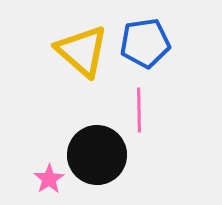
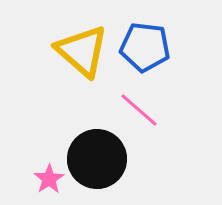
blue pentagon: moved 4 px down; rotated 15 degrees clockwise
pink line: rotated 48 degrees counterclockwise
black circle: moved 4 px down
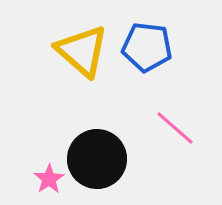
blue pentagon: moved 2 px right
pink line: moved 36 px right, 18 px down
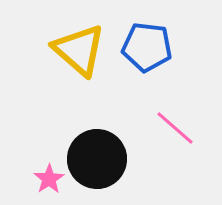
yellow triangle: moved 3 px left, 1 px up
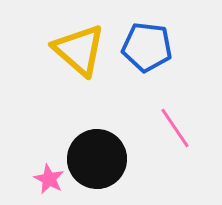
pink line: rotated 15 degrees clockwise
pink star: rotated 12 degrees counterclockwise
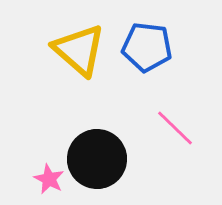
pink line: rotated 12 degrees counterclockwise
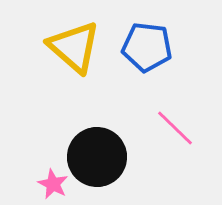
yellow triangle: moved 5 px left, 3 px up
black circle: moved 2 px up
pink star: moved 4 px right, 5 px down
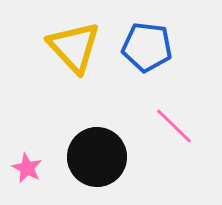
yellow triangle: rotated 6 degrees clockwise
pink line: moved 1 px left, 2 px up
pink star: moved 26 px left, 16 px up
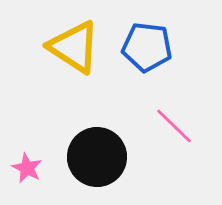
yellow triangle: rotated 14 degrees counterclockwise
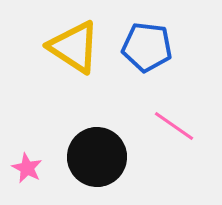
pink line: rotated 9 degrees counterclockwise
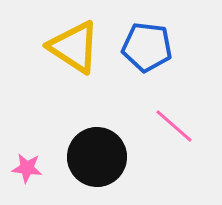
pink line: rotated 6 degrees clockwise
pink star: rotated 20 degrees counterclockwise
